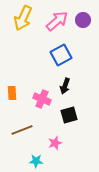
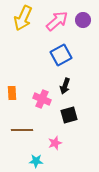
brown line: rotated 20 degrees clockwise
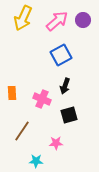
brown line: moved 1 px down; rotated 55 degrees counterclockwise
pink star: moved 1 px right; rotated 16 degrees clockwise
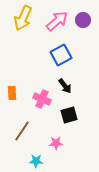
black arrow: rotated 56 degrees counterclockwise
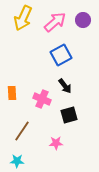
pink arrow: moved 2 px left, 1 px down
cyan star: moved 19 px left
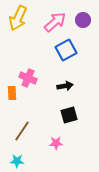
yellow arrow: moved 5 px left
blue square: moved 5 px right, 5 px up
black arrow: rotated 63 degrees counterclockwise
pink cross: moved 14 px left, 21 px up
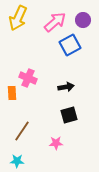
blue square: moved 4 px right, 5 px up
black arrow: moved 1 px right, 1 px down
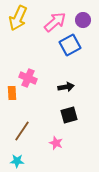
pink star: rotated 24 degrees clockwise
